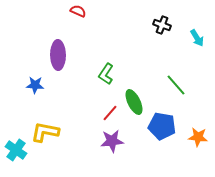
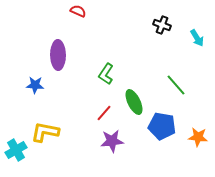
red line: moved 6 px left
cyan cross: rotated 25 degrees clockwise
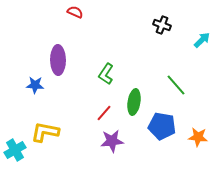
red semicircle: moved 3 px left, 1 px down
cyan arrow: moved 5 px right, 2 px down; rotated 102 degrees counterclockwise
purple ellipse: moved 5 px down
green ellipse: rotated 35 degrees clockwise
cyan cross: moved 1 px left
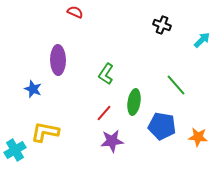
blue star: moved 2 px left, 4 px down; rotated 18 degrees clockwise
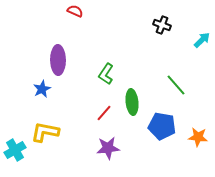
red semicircle: moved 1 px up
blue star: moved 9 px right; rotated 24 degrees clockwise
green ellipse: moved 2 px left; rotated 15 degrees counterclockwise
purple star: moved 4 px left, 7 px down
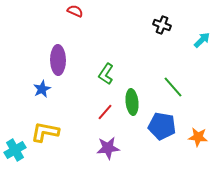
green line: moved 3 px left, 2 px down
red line: moved 1 px right, 1 px up
